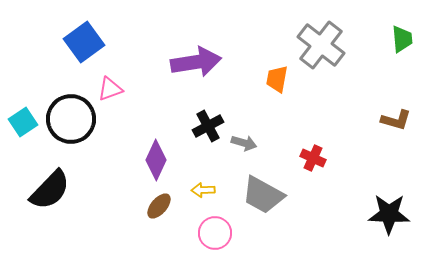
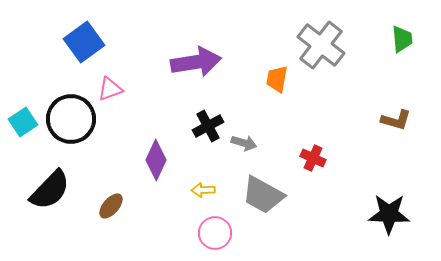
brown ellipse: moved 48 px left
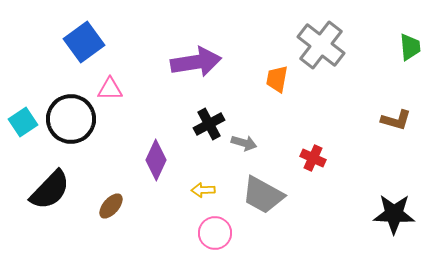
green trapezoid: moved 8 px right, 8 px down
pink triangle: rotated 20 degrees clockwise
black cross: moved 1 px right, 2 px up
black star: moved 5 px right
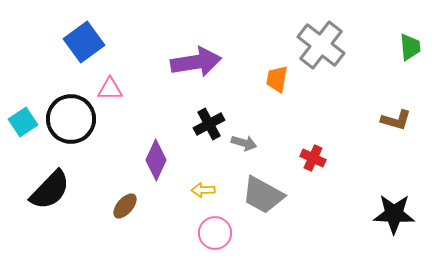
brown ellipse: moved 14 px right
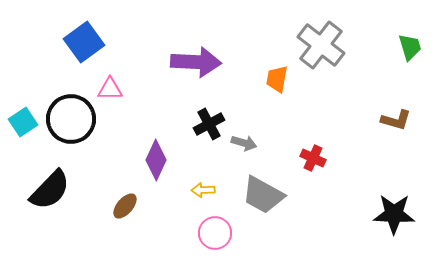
green trapezoid: rotated 12 degrees counterclockwise
purple arrow: rotated 12 degrees clockwise
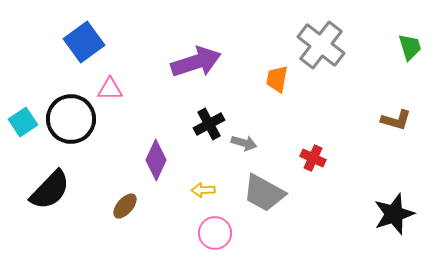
purple arrow: rotated 21 degrees counterclockwise
gray trapezoid: moved 1 px right, 2 px up
black star: rotated 21 degrees counterclockwise
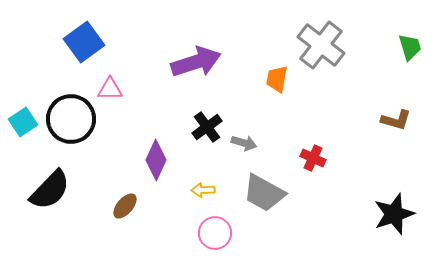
black cross: moved 2 px left, 3 px down; rotated 8 degrees counterclockwise
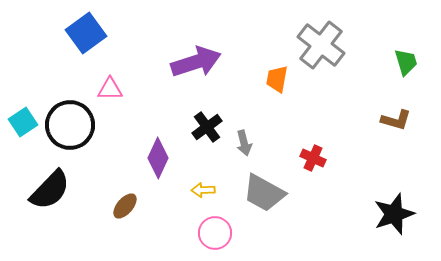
blue square: moved 2 px right, 9 px up
green trapezoid: moved 4 px left, 15 px down
black circle: moved 1 px left, 6 px down
gray arrow: rotated 60 degrees clockwise
purple diamond: moved 2 px right, 2 px up
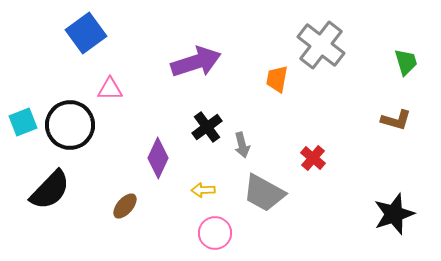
cyan square: rotated 12 degrees clockwise
gray arrow: moved 2 px left, 2 px down
red cross: rotated 15 degrees clockwise
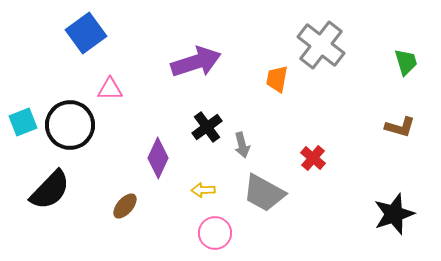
brown L-shape: moved 4 px right, 7 px down
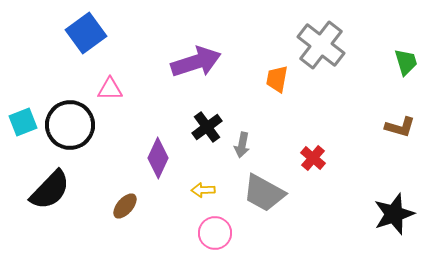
gray arrow: rotated 25 degrees clockwise
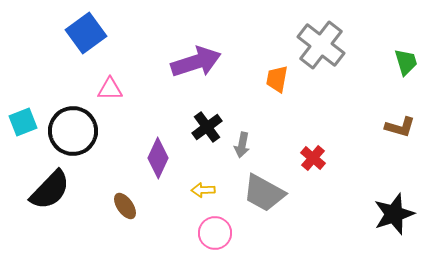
black circle: moved 3 px right, 6 px down
brown ellipse: rotated 76 degrees counterclockwise
